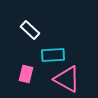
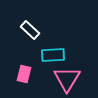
pink rectangle: moved 2 px left
pink triangle: rotated 32 degrees clockwise
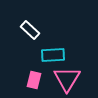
pink rectangle: moved 10 px right, 6 px down
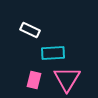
white rectangle: rotated 18 degrees counterclockwise
cyan rectangle: moved 2 px up
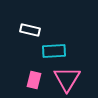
white rectangle: rotated 12 degrees counterclockwise
cyan rectangle: moved 1 px right, 2 px up
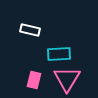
cyan rectangle: moved 5 px right, 3 px down
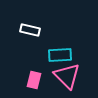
cyan rectangle: moved 1 px right, 1 px down
pink triangle: moved 3 px up; rotated 16 degrees counterclockwise
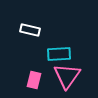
cyan rectangle: moved 1 px left, 1 px up
pink triangle: rotated 20 degrees clockwise
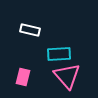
pink triangle: rotated 16 degrees counterclockwise
pink rectangle: moved 11 px left, 3 px up
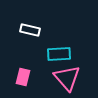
pink triangle: moved 2 px down
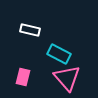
cyan rectangle: rotated 30 degrees clockwise
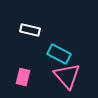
pink triangle: moved 2 px up
